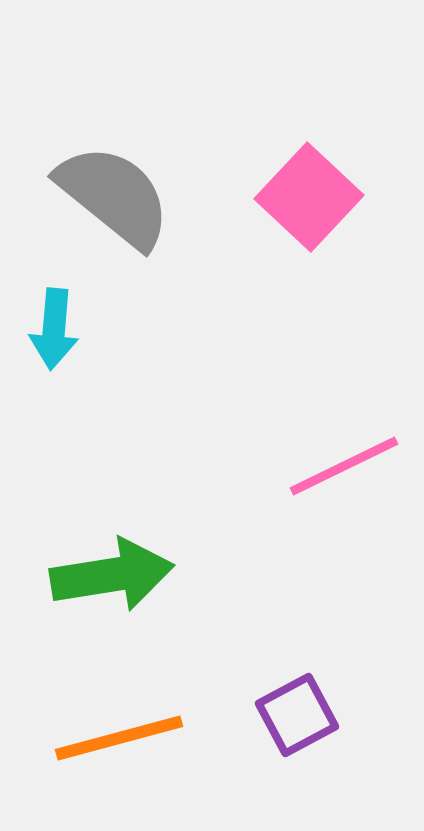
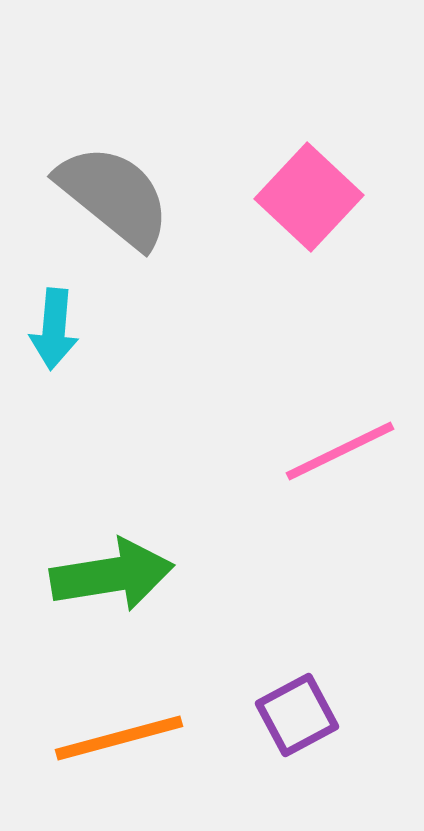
pink line: moved 4 px left, 15 px up
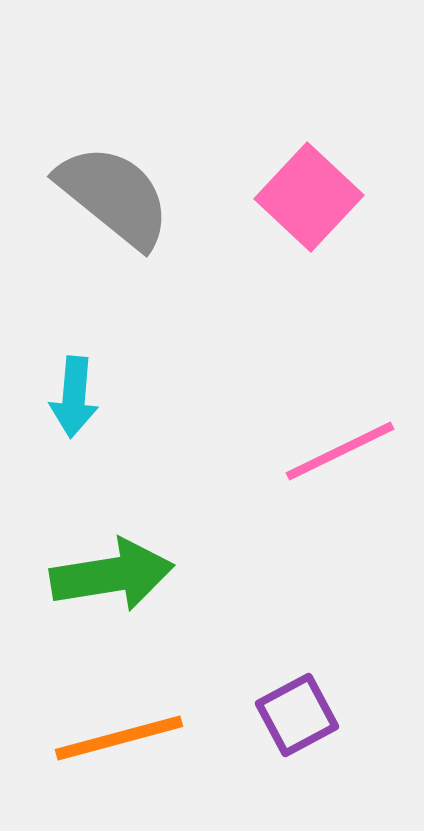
cyan arrow: moved 20 px right, 68 px down
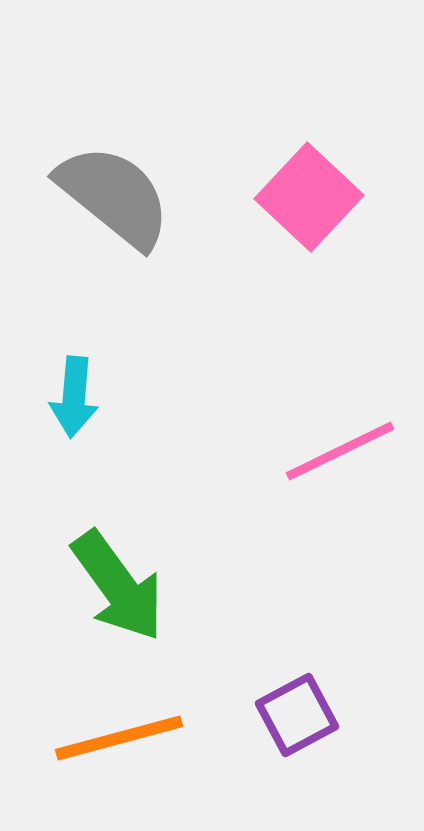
green arrow: moved 6 px right, 11 px down; rotated 63 degrees clockwise
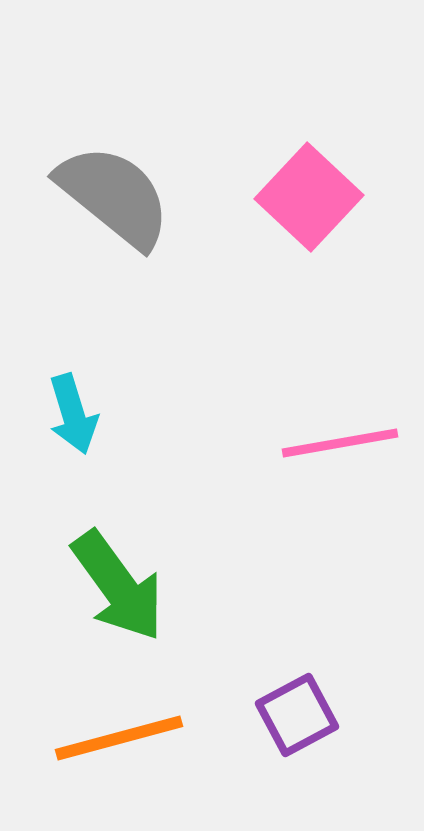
cyan arrow: moved 1 px left, 17 px down; rotated 22 degrees counterclockwise
pink line: moved 8 px up; rotated 16 degrees clockwise
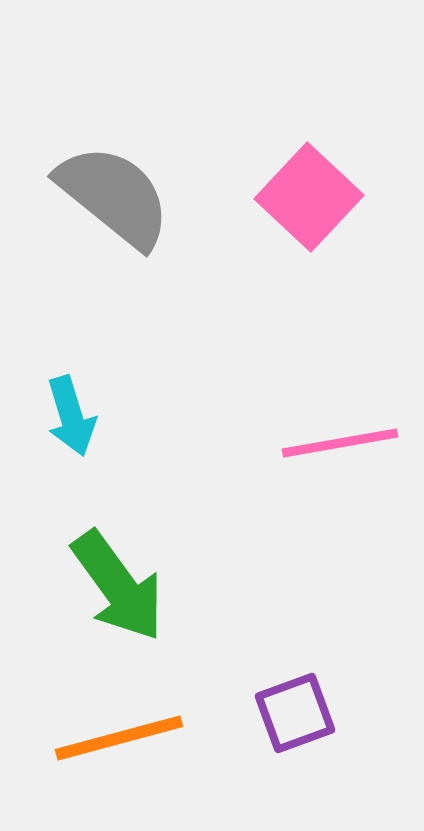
cyan arrow: moved 2 px left, 2 px down
purple square: moved 2 px left, 2 px up; rotated 8 degrees clockwise
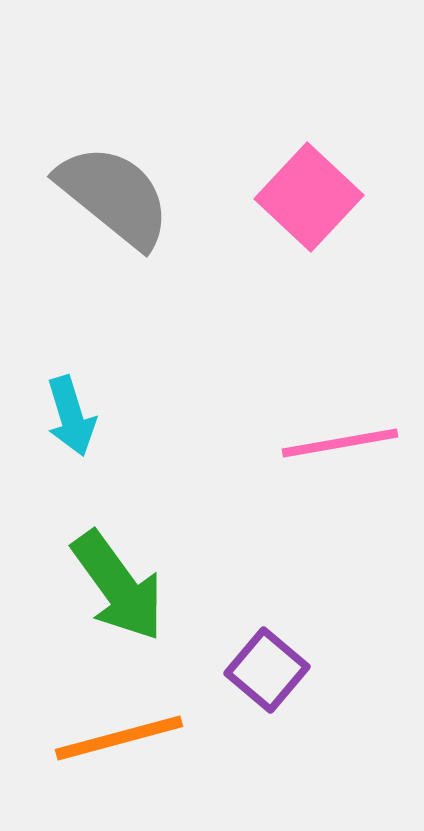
purple square: moved 28 px left, 43 px up; rotated 30 degrees counterclockwise
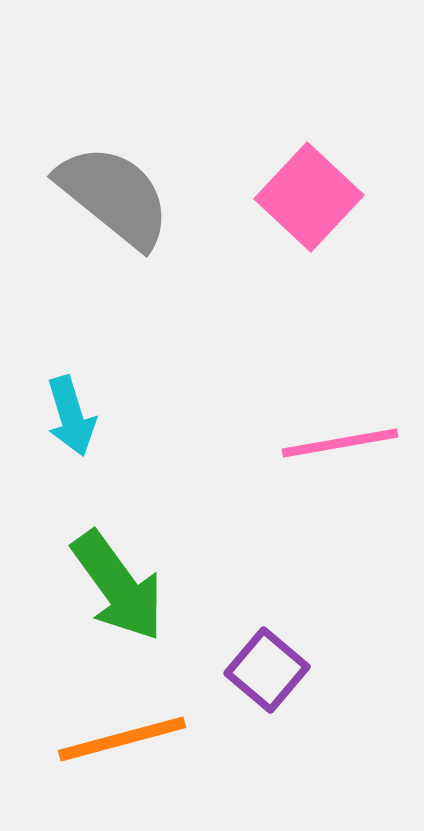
orange line: moved 3 px right, 1 px down
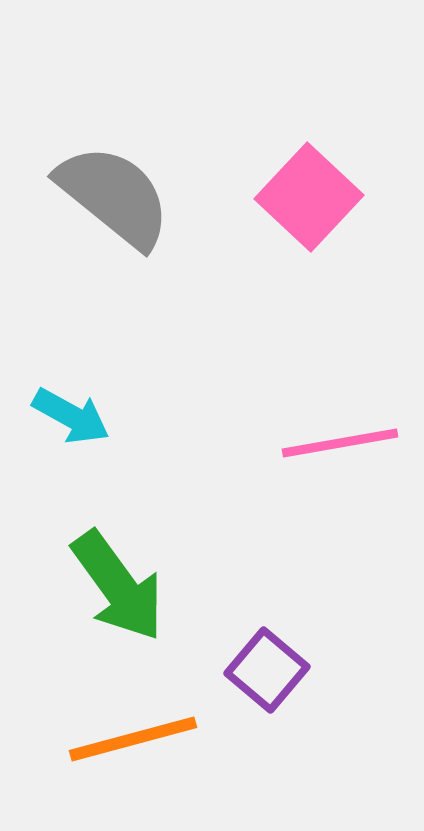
cyan arrow: rotated 44 degrees counterclockwise
orange line: moved 11 px right
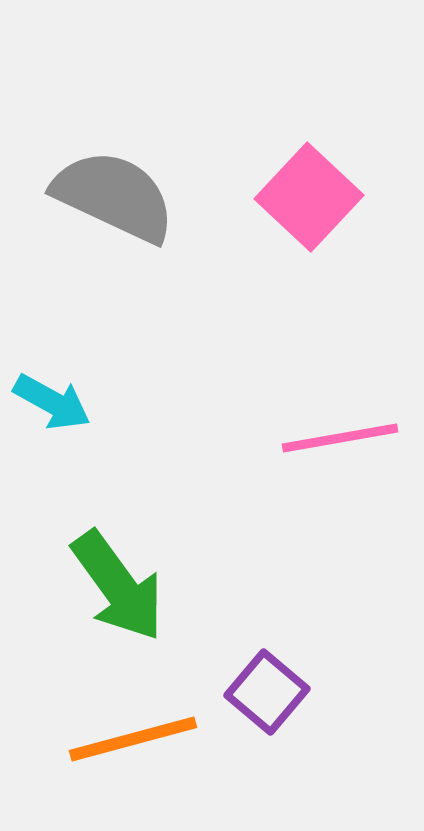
gray semicircle: rotated 14 degrees counterclockwise
cyan arrow: moved 19 px left, 14 px up
pink line: moved 5 px up
purple square: moved 22 px down
